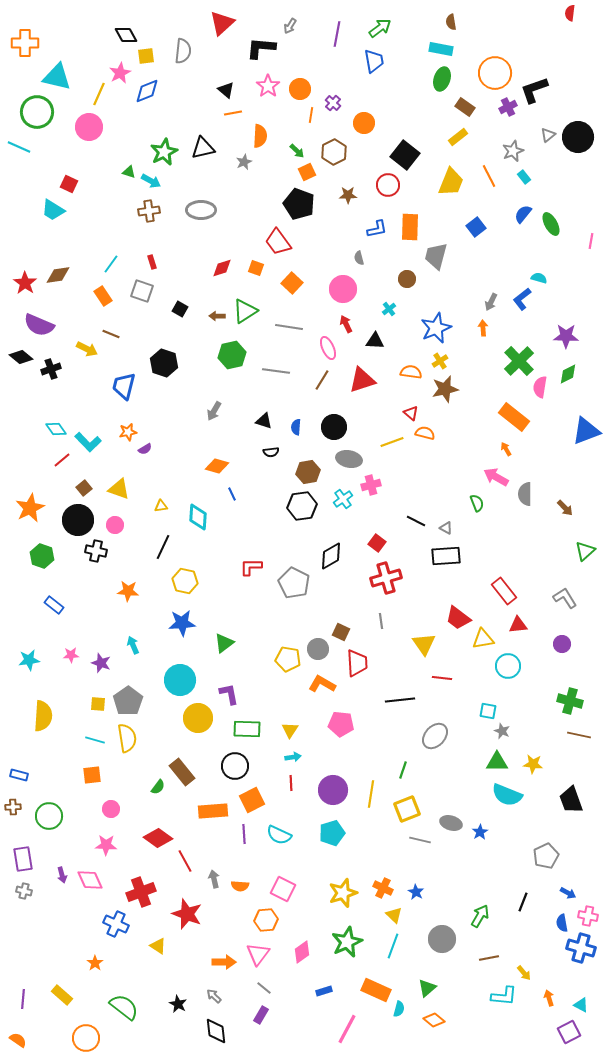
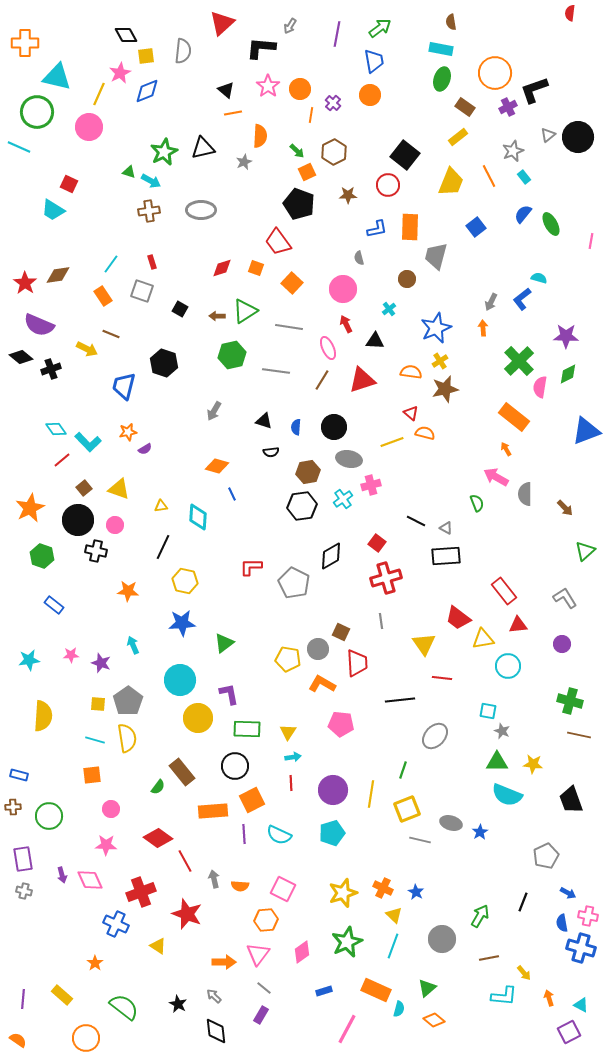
orange circle at (364, 123): moved 6 px right, 28 px up
yellow triangle at (290, 730): moved 2 px left, 2 px down
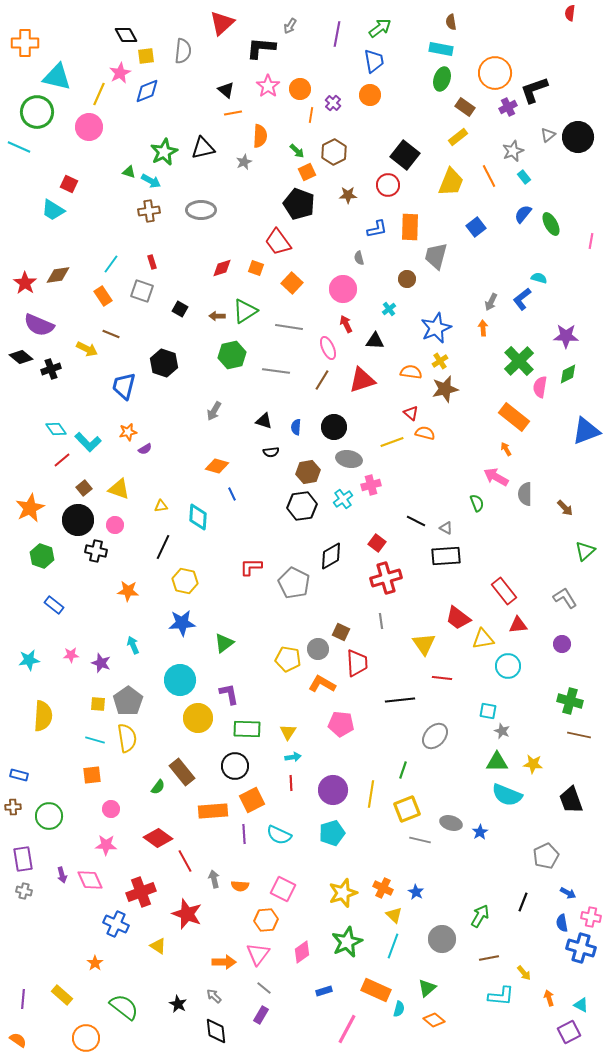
pink cross at (588, 916): moved 3 px right, 1 px down
cyan L-shape at (504, 996): moved 3 px left
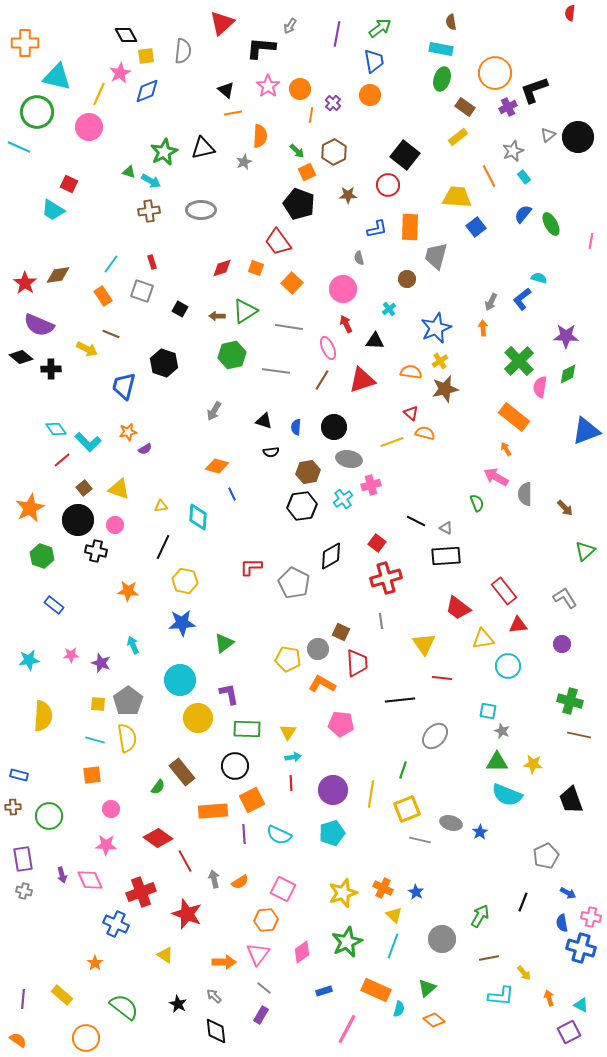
yellow trapezoid at (451, 182): moved 6 px right, 15 px down; rotated 108 degrees counterclockwise
black cross at (51, 369): rotated 18 degrees clockwise
red trapezoid at (458, 618): moved 10 px up
orange semicircle at (240, 886): moved 4 px up; rotated 36 degrees counterclockwise
yellow triangle at (158, 946): moved 7 px right, 9 px down
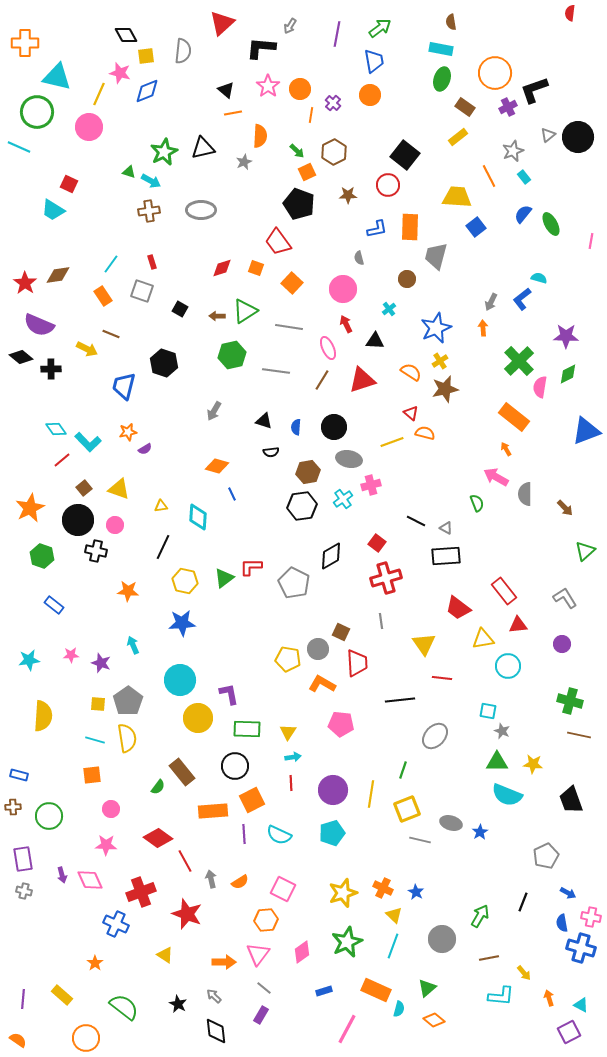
pink star at (120, 73): rotated 30 degrees counterclockwise
orange semicircle at (411, 372): rotated 25 degrees clockwise
green triangle at (224, 643): moved 65 px up
gray arrow at (214, 879): moved 3 px left
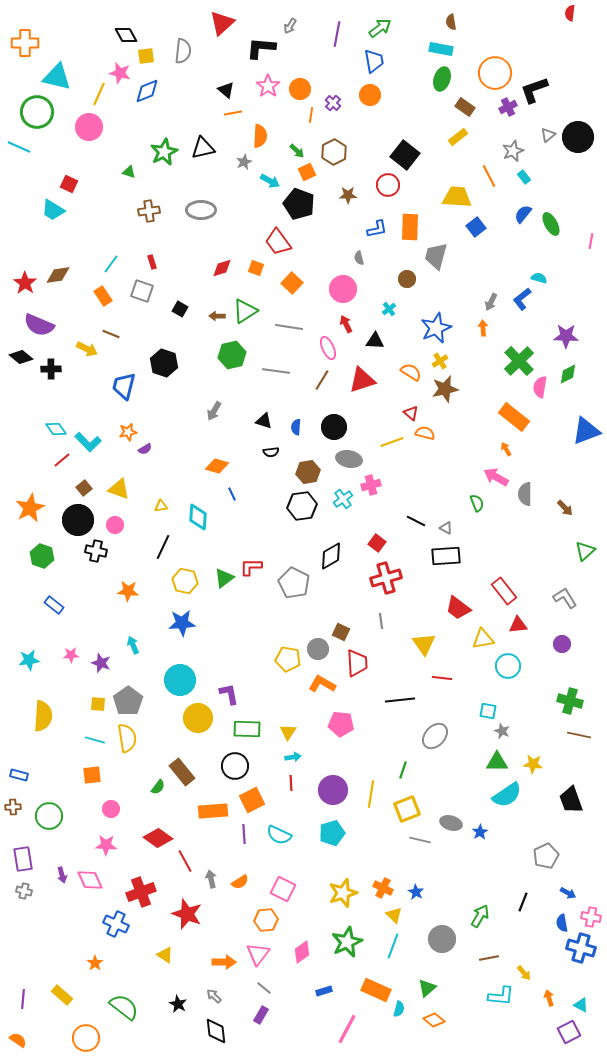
cyan arrow at (151, 181): moved 119 px right
cyan semicircle at (507, 795): rotated 56 degrees counterclockwise
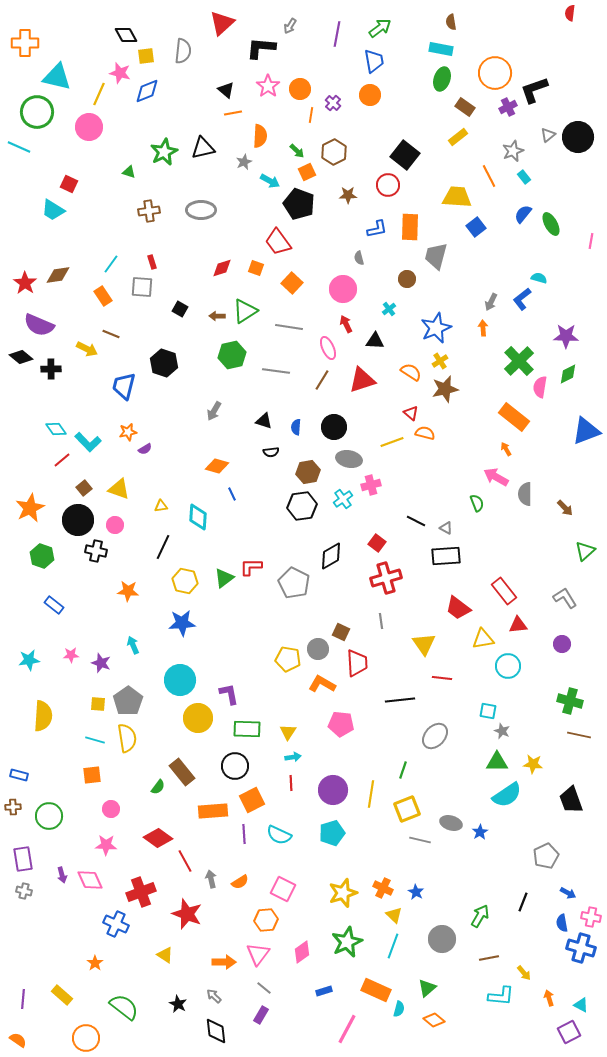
gray square at (142, 291): moved 4 px up; rotated 15 degrees counterclockwise
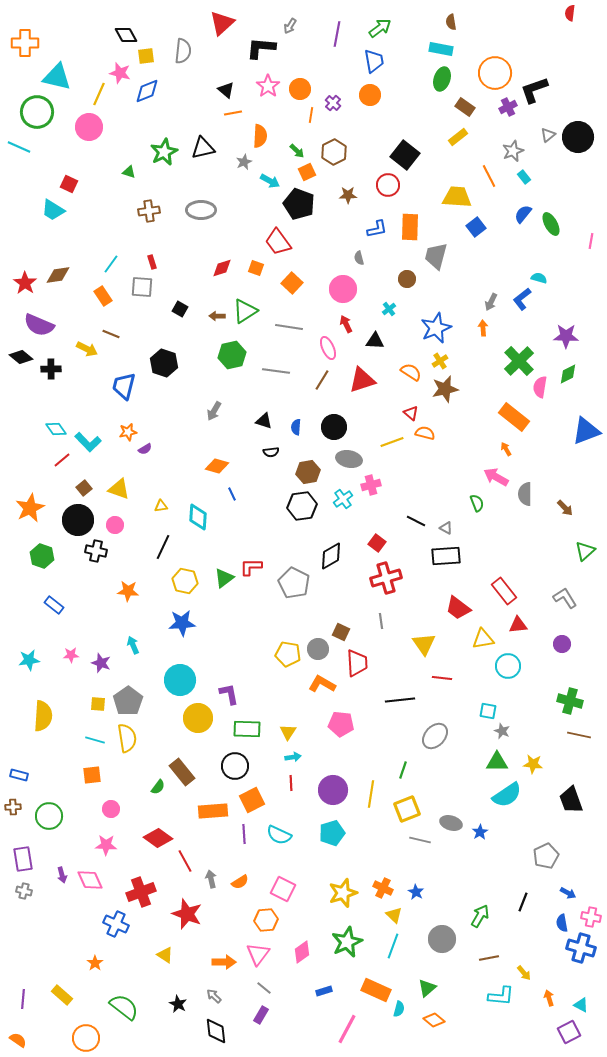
yellow pentagon at (288, 659): moved 5 px up
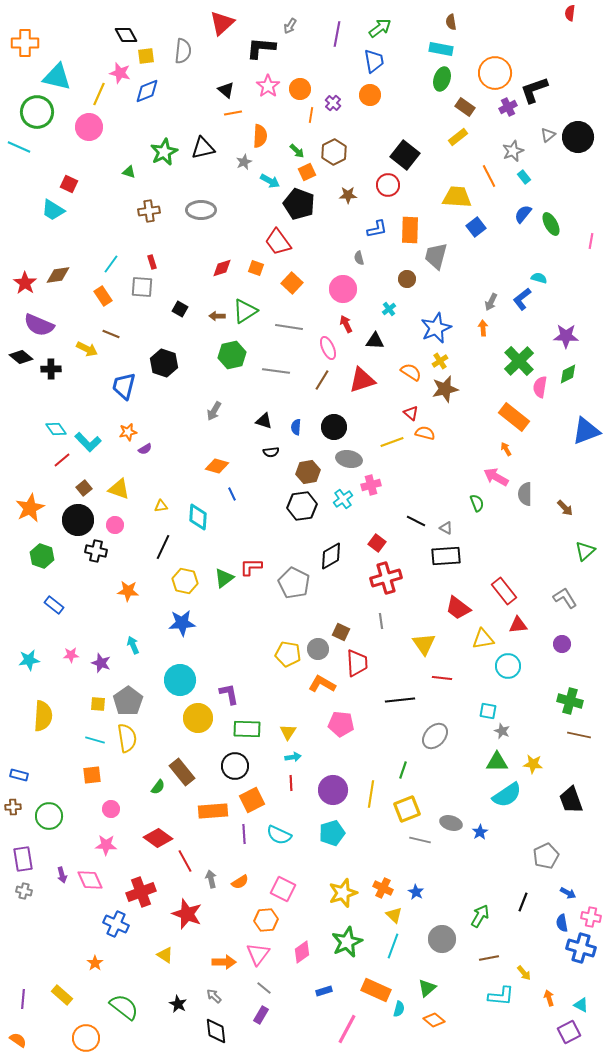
orange rectangle at (410, 227): moved 3 px down
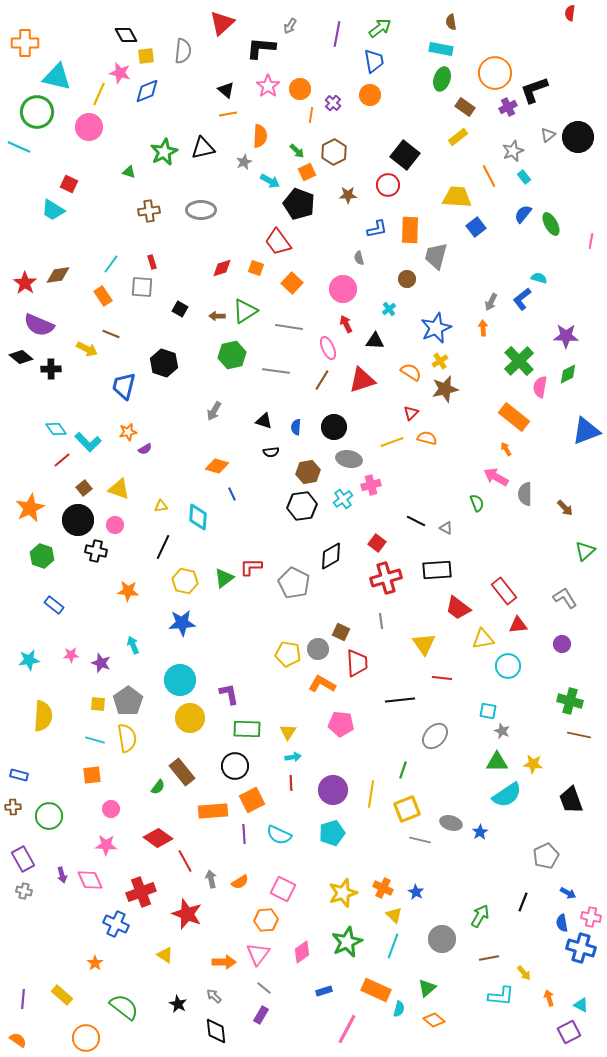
orange line at (233, 113): moved 5 px left, 1 px down
red triangle at (411, 413): rotated 35 degrees clockwise
orange semicircle at (425, 433): moved 2 px right, 5 px down
black rectangle at (446, 556): moved 9 px left, 14 px down
yellow circle at (198, 718): moved 8 px left
purple rectangle at (23, 859): rotated 20 degrees counterclockwise
